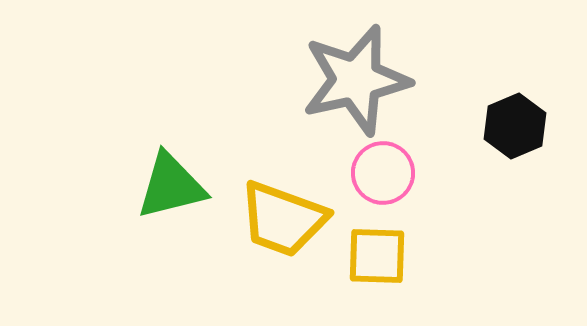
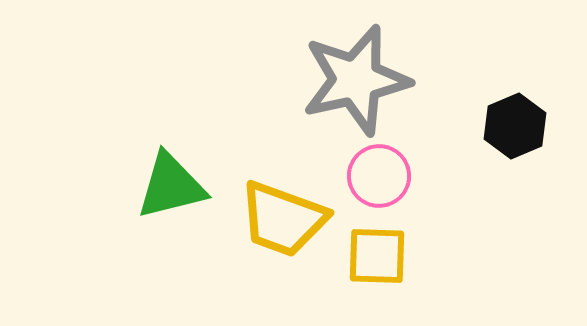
pink circle: moved 4 px left, 3 px down
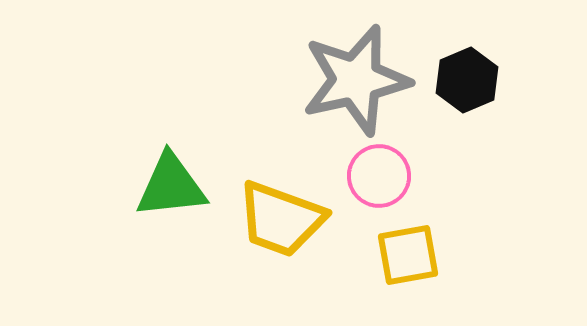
black hexagon: moved 48 px left, 46 px up
green triangle: rotated 8 degrees clockwise
yellow trapezoid: moved 2 px left
yellow square: moved 31 px right, 1 px up; rotated 12 degrees counterclockwise
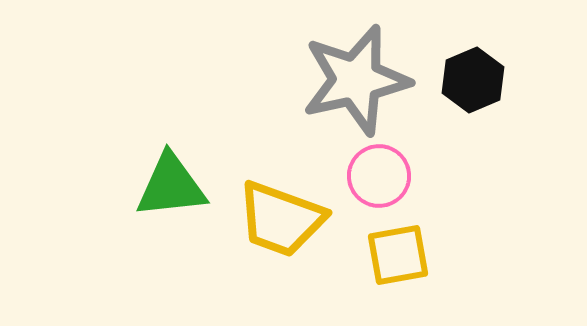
black hexagon: moved 6 px right
yellow square: moved 10 px left
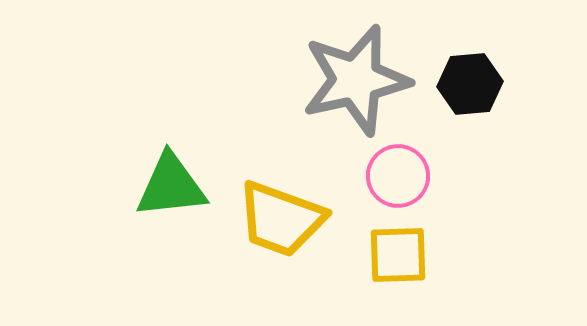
black hexagon: moved 3 px left, 4 px down; rotated 18 degrees clockwise
pink circle: moved 19 px right
yellow square: rotated 8 degrees clockwise
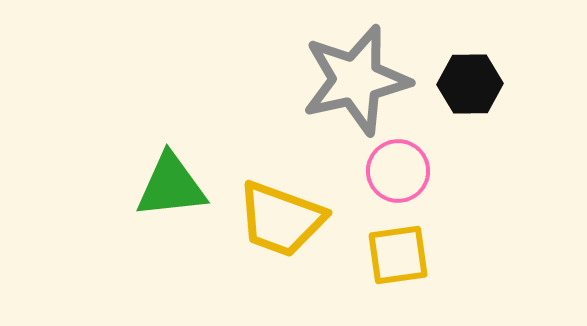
black hexagon: rotated 4 degrees clockwise
pink circle: moved 5 px up
yellow square: rotated 6 degrees counterclockwise
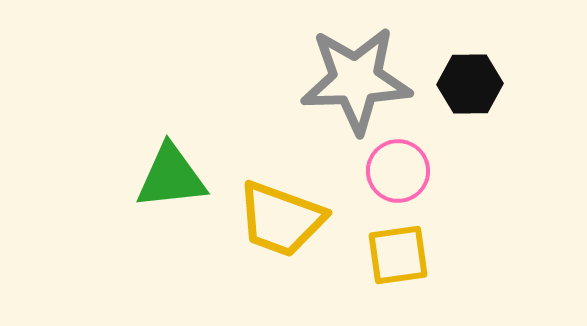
gray star: rotated 11 degrees clockwise
green triangle: moved 9 px up
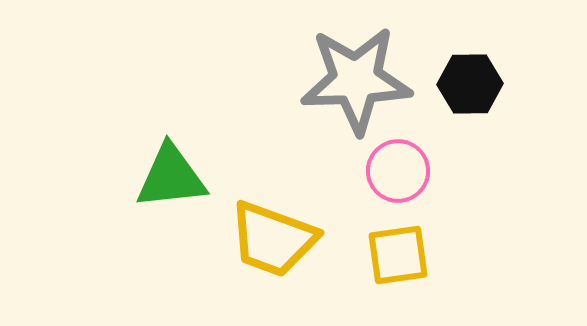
yellow trapezoid: moved 8 px left, 20 px down
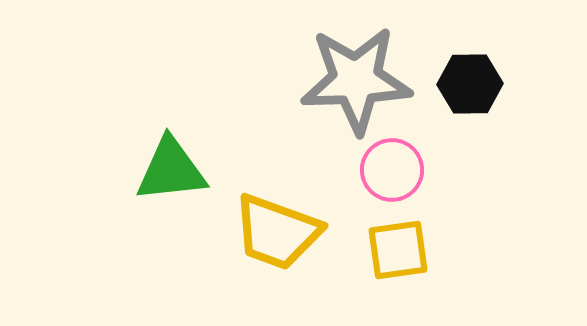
pink circle: moved 6 px left, 1 px up
green triangle: moved 7 px up
yellow trapezoid: moved 4 px right, 7 px up
yellow square: moved 5 px up
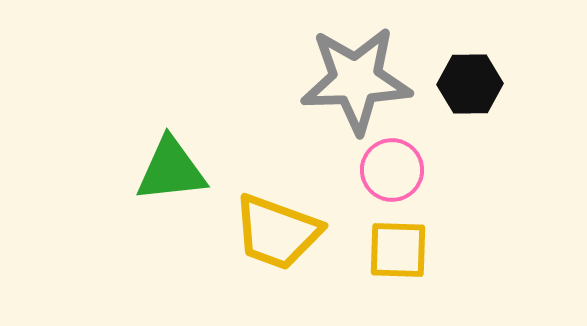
yellow square: rotated 10 degrees clockwise
